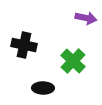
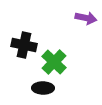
green cross: moved 19 px left, 1 px down
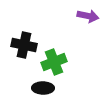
purple arrow: moved 2 px right, 2 px up
green cross: rotated 25 degrees clockwise
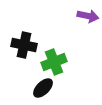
black ellipse: rotated 45 degrees counterclockwise
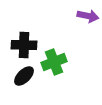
black cross: rotated 10 degrees counterclockwise
black ellipse: moved 19 px left, 12 px up
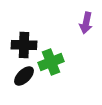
purple arrow: moved 2 px left, 7 px down; rotated 90 degrees clockwise
green cross: moved 3 px left
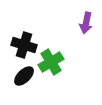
black cross: rotated 15 degrees clockwise
green cross: rotated 10 degrees counterclockwise
